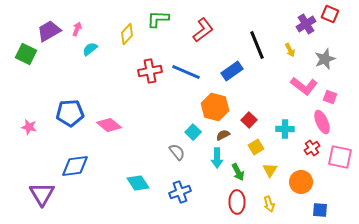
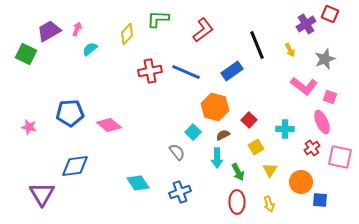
blue square at (320, 210): moved 10 px up
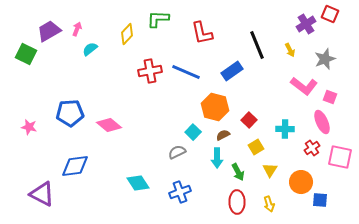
red L-shape at (203, 30): moved 1 px left, 3 px down; rotated 115 degrees clockwise
gray semicircle at (177, 152): rotated 78 degrees counterclockwise
purple triangle at (42, 194): rotated 32 degrees counterclockwise
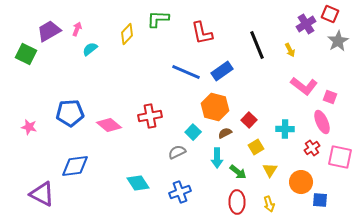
gray star at (325, 59): moved 13 px right, 18 px up; rotated 10 degrees counterclockwise
red cross at (150, 71): moved 45 px down
blue rectangle at (232, 71): moved 10 px left
brown semicircle at (223, 135): moved 2 px right, 2 px up
green arrow at (238, 172): rotated 24 degrees counterclockwise
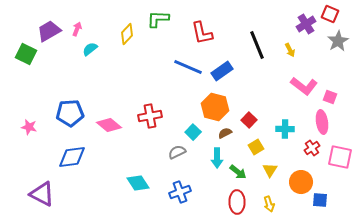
blue line at (186, 72): moved 2 px right, 5 px up
pink ellipse at (322, 122): rotated 15 degrees clockwise
blue diamond at (75, 166): moved 3 px left, 9 px up
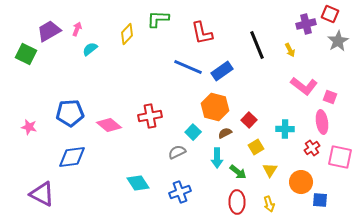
purple cross at (306, 24): rotated 18 degrees clockwise
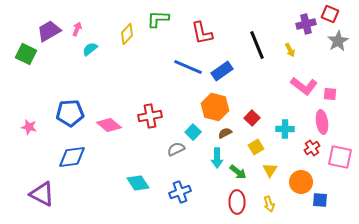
pink square at (330, 97): moved 3 px up; rotated 16 degrees counterclockwise
red square at (249, 120): moved 3 px right, 2 px up
gray semicircle at (177, 152): moved 1 px left, 3 px up
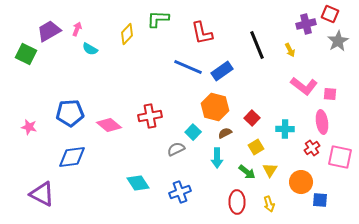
cyan semicircle at (90, 49): rotated 112 degrees counterclockwise
green arrow at (238, 172): moved 9 px right
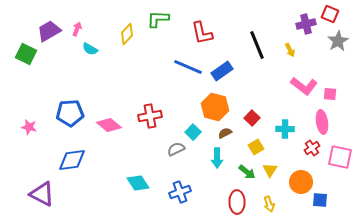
blue diamond at (72, 157): moved 3 px down
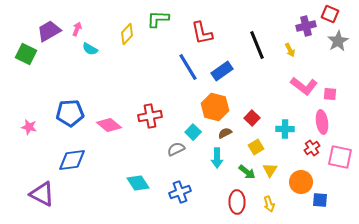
purple cross at (306, 24): moved 2 px down
blue line at (188, 67): rotated 36 degrees clockwise
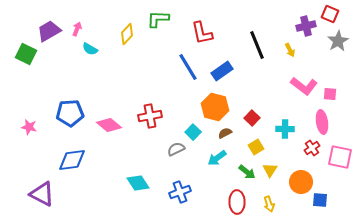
cyan arrow at (217, 158): rotated 54 degrees clockwise
